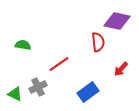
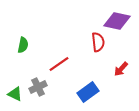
green semicircle: rotated 91 degrees clockwise
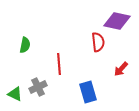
green semicircle: moved 2 px right
red line: rotated 60 degrees counterclockwise
blue rectangle: rotated 70 degrees counterclockwise
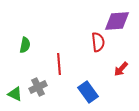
purple diamond: rotated 16 degrees counterclockwise
blue rectangle: rotated 20 degrees counterclockwise
